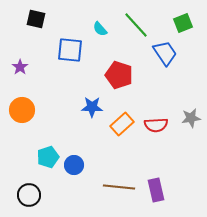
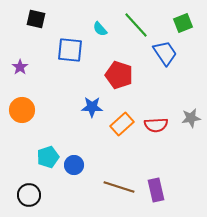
brown line: rotated 12 degrees clockwise
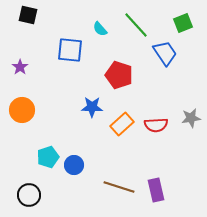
black square: moved 8 px left, 4 px up
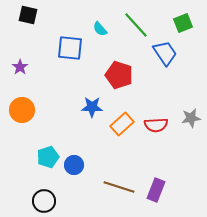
blue square: moved 2 px up
purple rectangle: rotated 35 degrees clockwise
black circle: moved 15 px right, 6 px down
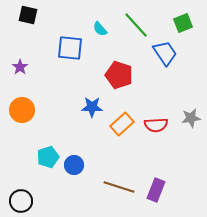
black circle: moved 23 px left
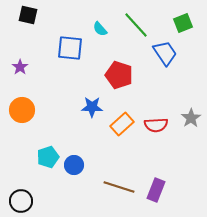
gray star: rotated 24 degrees counterclockwise
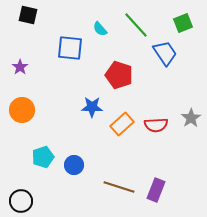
cyan pentagon: moved 5 px left
